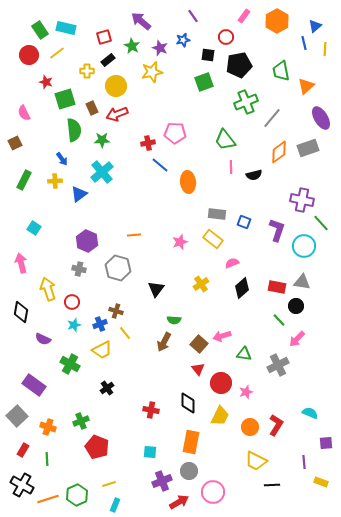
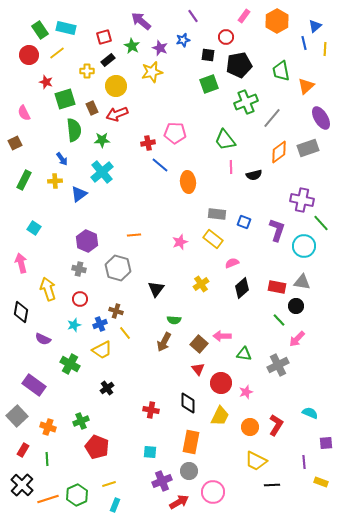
green square at (204, 82): moved 5 px right, 2 px down
red circle at (72, 302): moved 8 px right, 3 px up
pink arrow at (222, 336): rotated 18 degrees clockwise
black cross at (22, 485): rotated 15 degrees clockwise
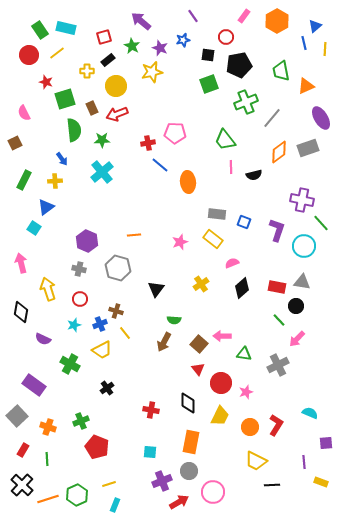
orange triangle at (306, 86): rotated 18 degrees clockwise
blue triangle at (79, 194): moved 33 px left, 13 px down
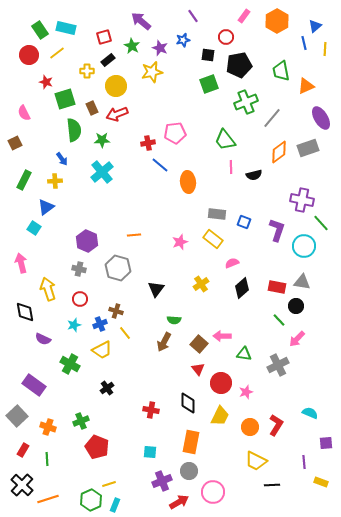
pink pentagon at (175, 133): rotated 10 degrees counterclockwise
black diamond at (21, 312): moved 4 px right; rotated 20 degrees counterclockwise
green hexagon at (77, 495): moved 14 px right, 5 px down
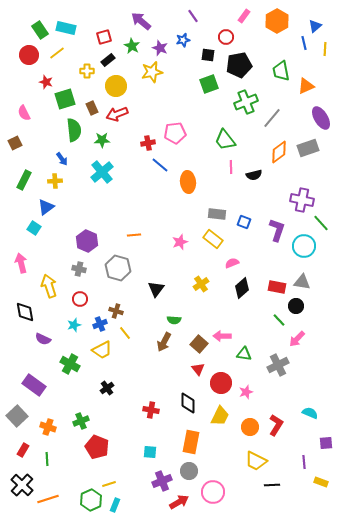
yellow arrow at (48, 289): moved 1 px right, 3 px up
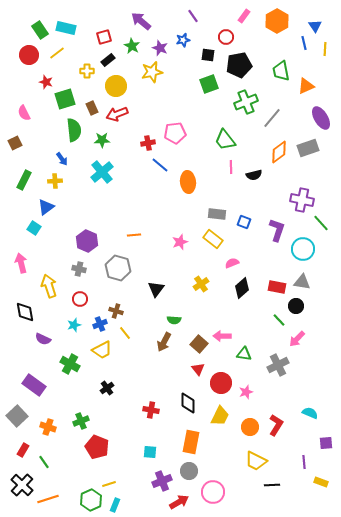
blue triangle at (315, 26): rotated 24 degrees counterclockwise
cyan circle at (304, 246): moved 1 px left, 3 px down
green line at (47, 459): moved 3 px left, 3 px down; rotated 32 degrees counterclockwise
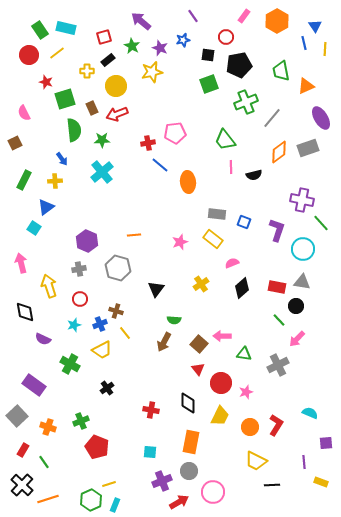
gray cross at (79, 269): rotated 24 degrees counterclockwise
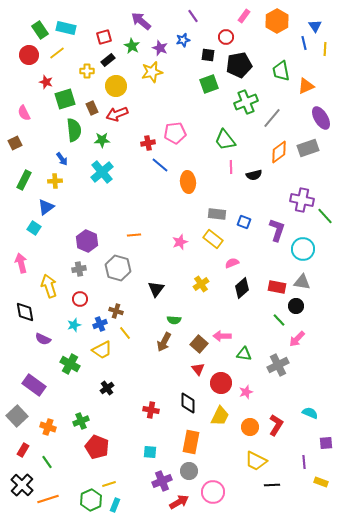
green line at (321, 223): moved 4 px right, 7 px up
green line at (44, 462): moved 3 px right
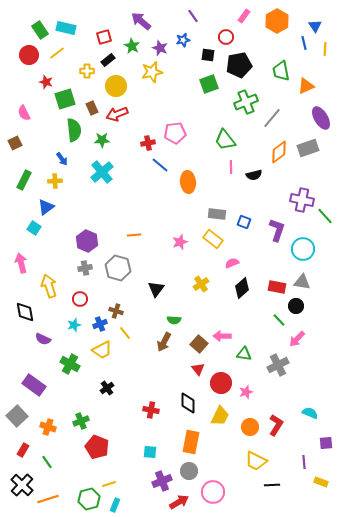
gray cross at (79, 269): moved 6 px right, 1 px up
green hexagon at (91, 500): moved 2 px left, 1 px up; rotated 10 degrees clockwise
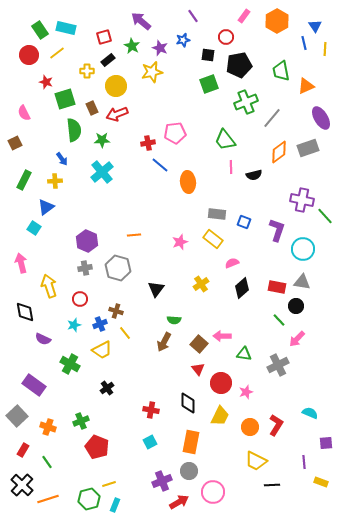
cyan square at (150, 452): moved 10 px up; rotated 32 degrees counterclockwise
